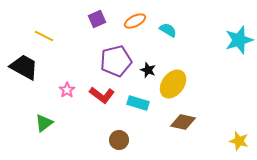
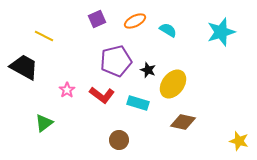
cyan star: moved 18 px left, 8 px up
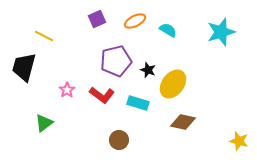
black trapezoid: rotated 104 degrees counterclockwise
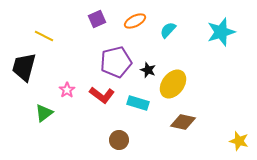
cyan semicircle: rotated 78 degrees counterclockwise
purple pentagon: moved 1 px down
green triangle: moved 10 px up
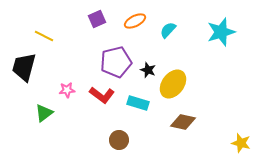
pink star: rotated 28 degrees clockwise
yellow star: moved 2 px right, 2 px down
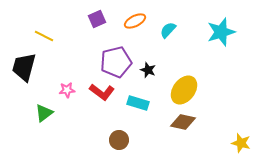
yellow ellipse: moved 11 px right, 6 px down
red L-shape: moved 3 px up
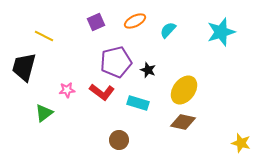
purple square: moved 1 px left, 3 px down
